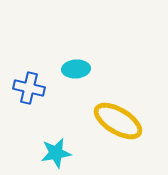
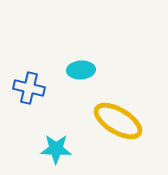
cyan ellipse: moved 5 px right, 1 px down
cyan star: moved 4 px up; rotated 12 degrees clockwise
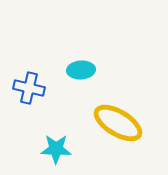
yellow ellipse: moved 2 px down
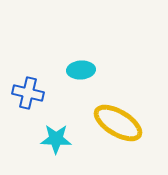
blue cross: moved 1 px left, 5 px down
cyan star: moved 10 px up
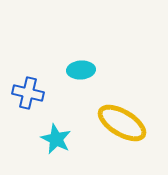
yellow ellipse: moved 4 px right
cyan star: rotated 24 degrees clockwise
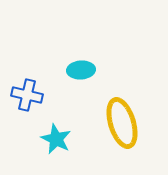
blue cross: moved 1 px left, 2 px down
yellow ellipse: rotated 42 degrees clockwise
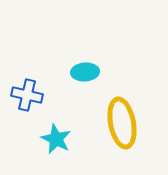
cyan ellipse: moved 4 px right, 2 px down
yellow ellipse: rotated 6 degrees clockwise
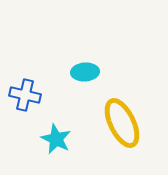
blue cross: moved 2 px left
yellow ellipse: rotated 15 degrees counterclockwise
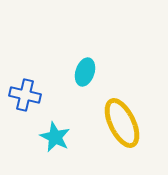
cyan ellipse: rotated 68 degrees counterclockwise
cyan star: moved 1 px left, 2 px up
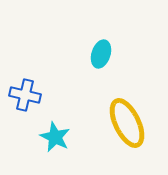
cyan ellipse: moved 16 px right, 18 px up
yellow ellipse: moved 5 px right
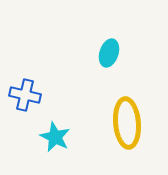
cyan ellipse: moved 8 px right, 1 px up
yellow ellipse: rotated 21 degrees clockwise
